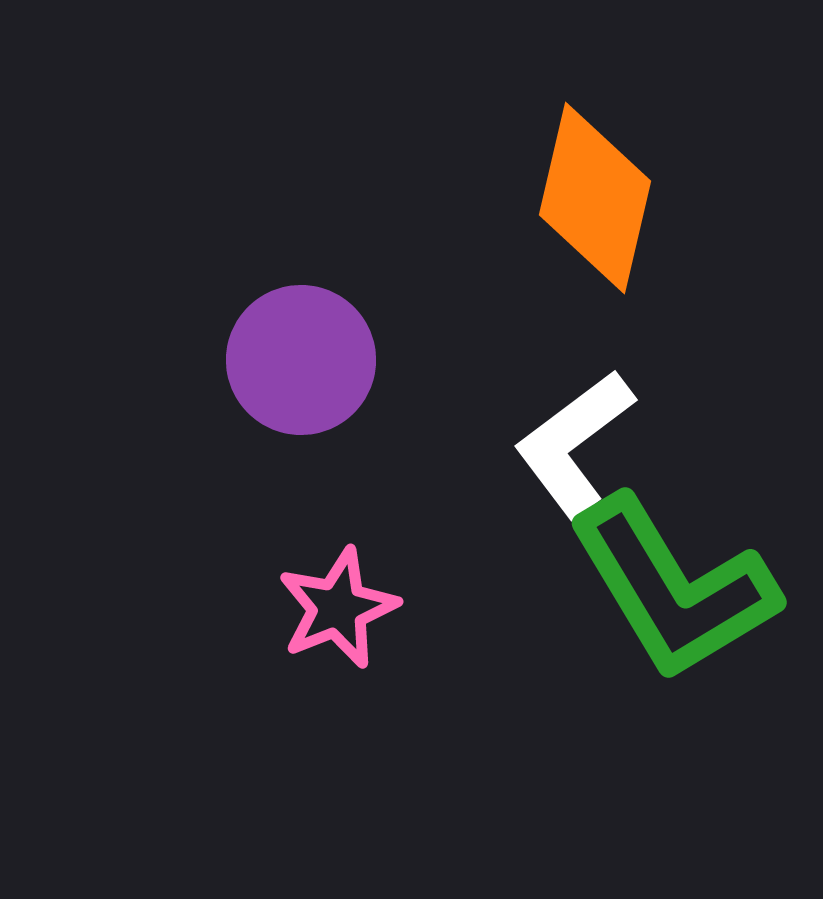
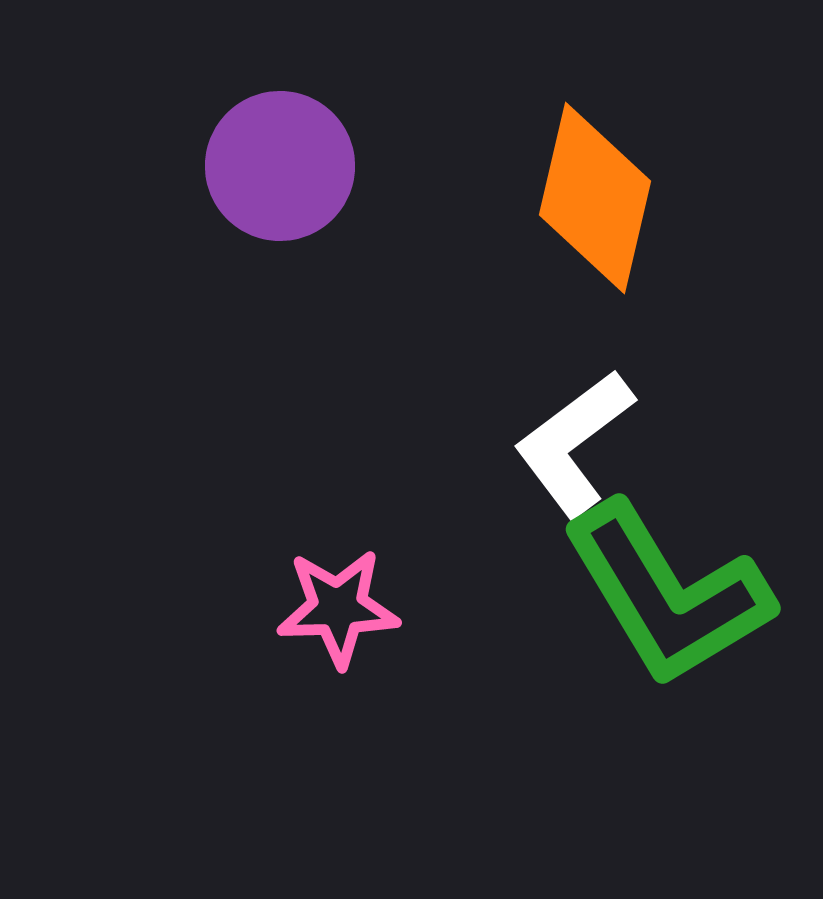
purple circle: moved 21 px left, 194 px up
green L-shape: moved 6 px left, 6 px down
pink star: rotated 20 degrees clockwise
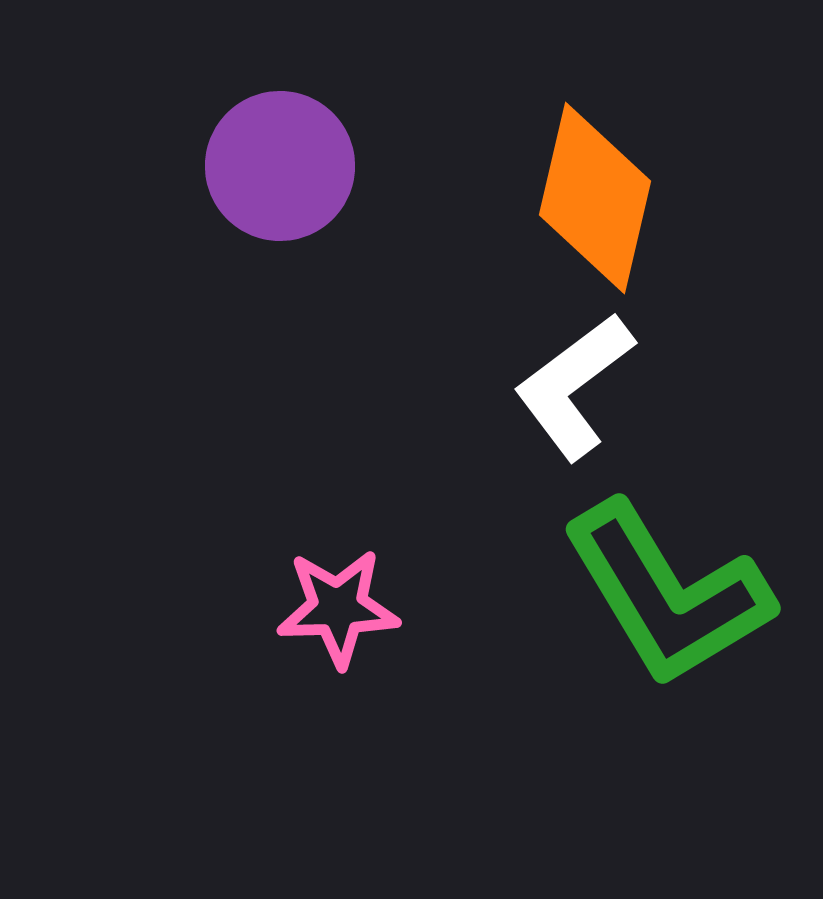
white L-shape: moved 57 px up
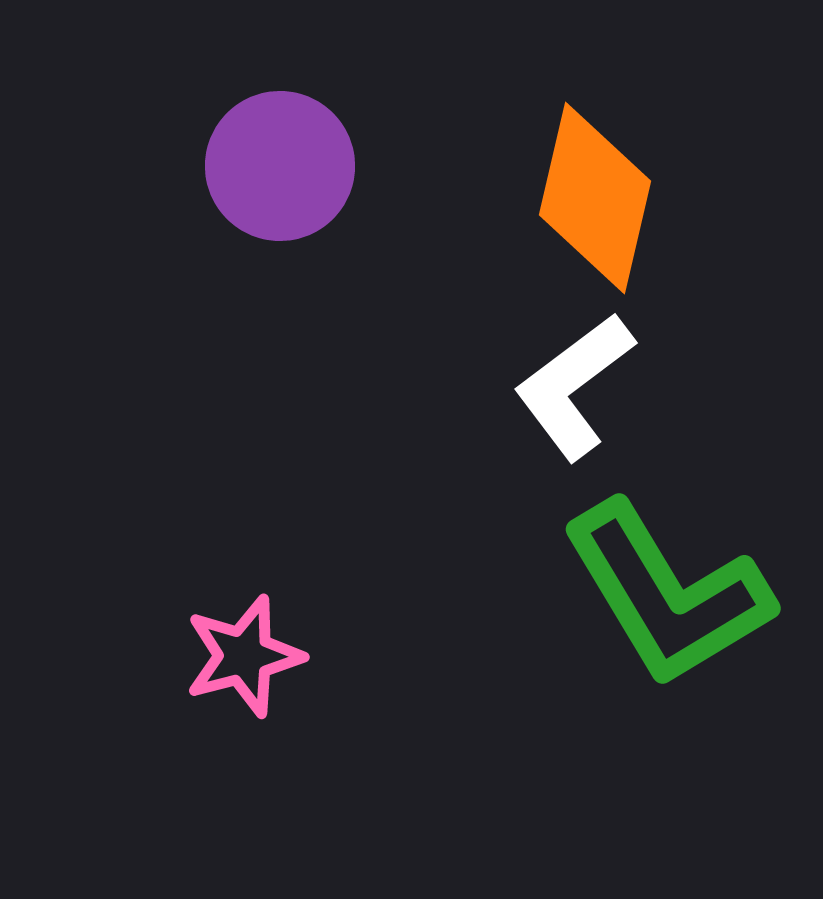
pink star: moved 94 px left, 48 px down; rotated 13 degrees counterclockwise
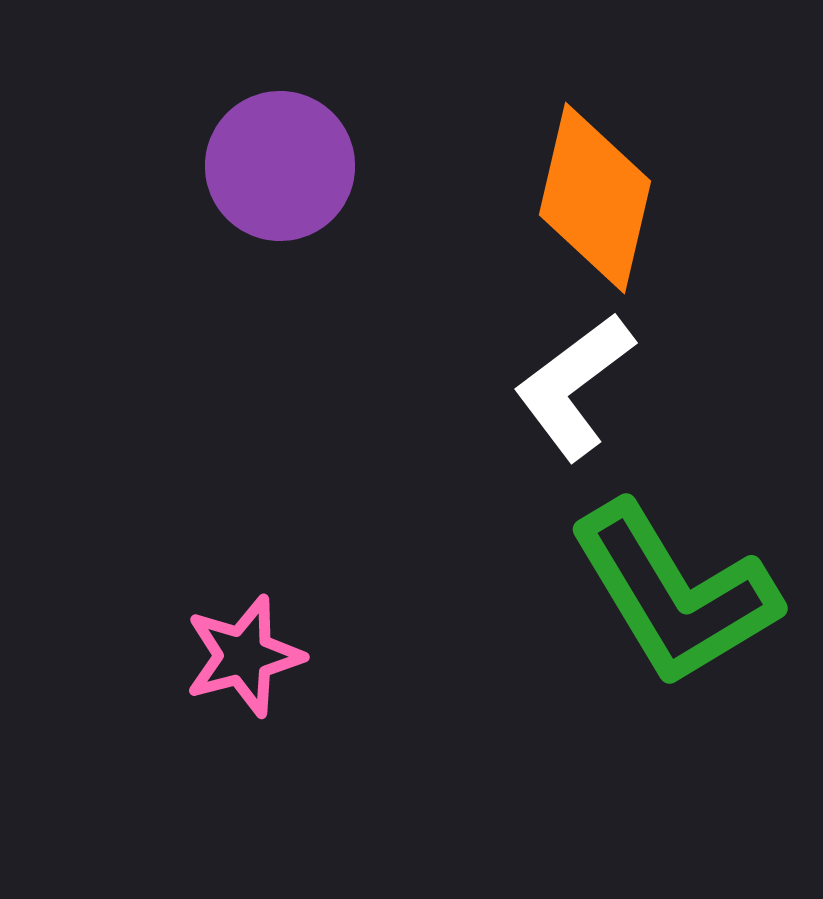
green L-shape: moved 7 px right
